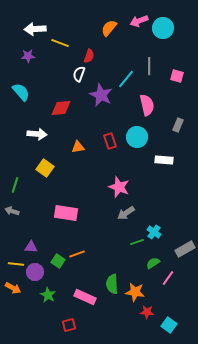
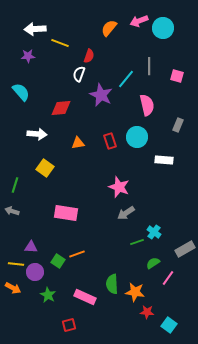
orange triangle at (78, 147): moved 4 px up
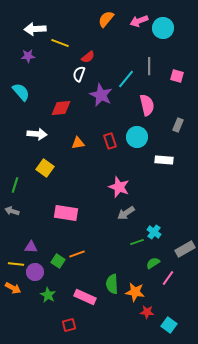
orange semicircle at (109, 28): moved 3 px left, 9 px up
red semicircle at (89, 56): moved 1 px left, 1 px down; rotated 32 degrees clockwise
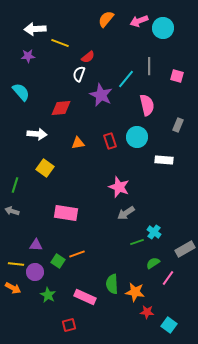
purple triangle at (31, 247): moved 5 px right, 2 px up
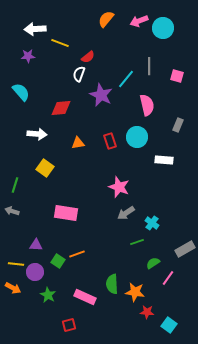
cyan cross at (154, 232): moved 2 px left, 9 px up
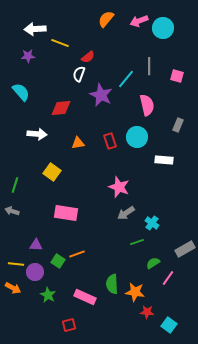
yellow square at (45, 168): moved 7 px right, 4 px down
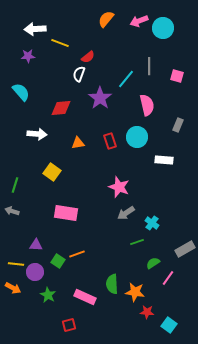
purple star at (101, 95): moved 1 px left, 3 px down; rotated 10 degrees clockwise
